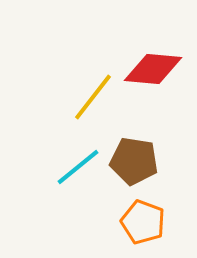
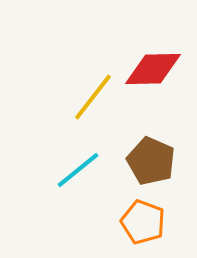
red diamond: rotated 6 degrees counterclockwise
brown pentagon: moved 17 px right; rotated 15 degrees clockwise
cyan line: moved 3 px down
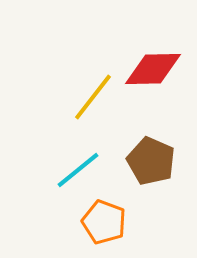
orange pentagon: moved 39 px left
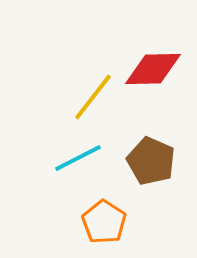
cyan line: moved 12 px up; rotated 12 degrees clockwise
orange pentagon: rotated 12 degrees clockwise
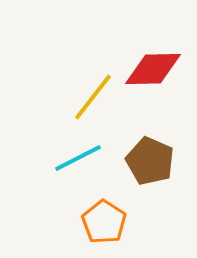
brown pentagon: moved 1 px left
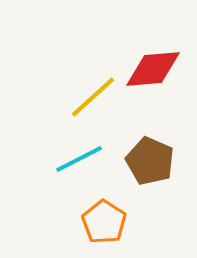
red diamond: rotated 4 degrees counterclockwise
yellow line: rotated 10 degrees clockwise
cyan line: moved 1 px right, 1 px down
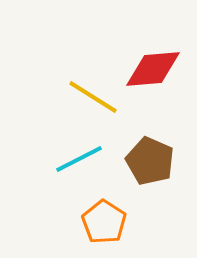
yellow line: rotated 74 degrees clockwise
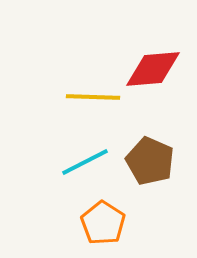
yellow line: rotated 30 degrees counterclockwise
cyan line: moved 6 px right, 3 px down
orange pentagon: moved 1 px left, 1 px down
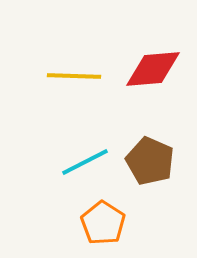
yellow line: moved 19 px left, 21 px up
